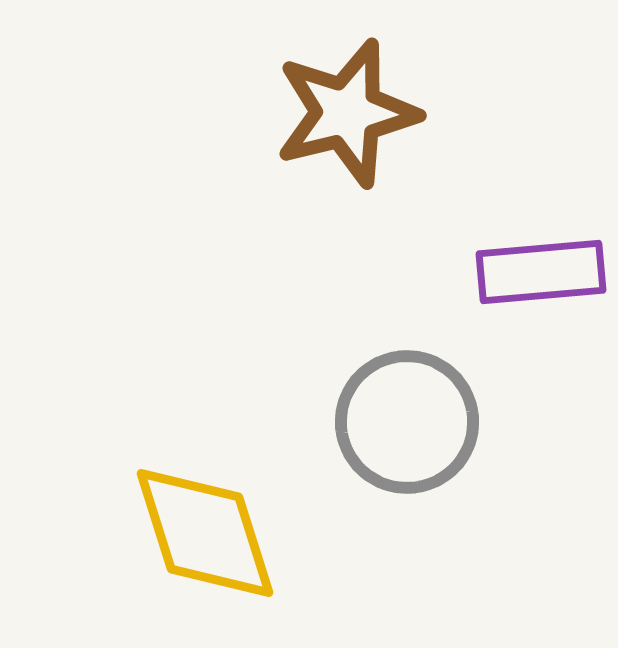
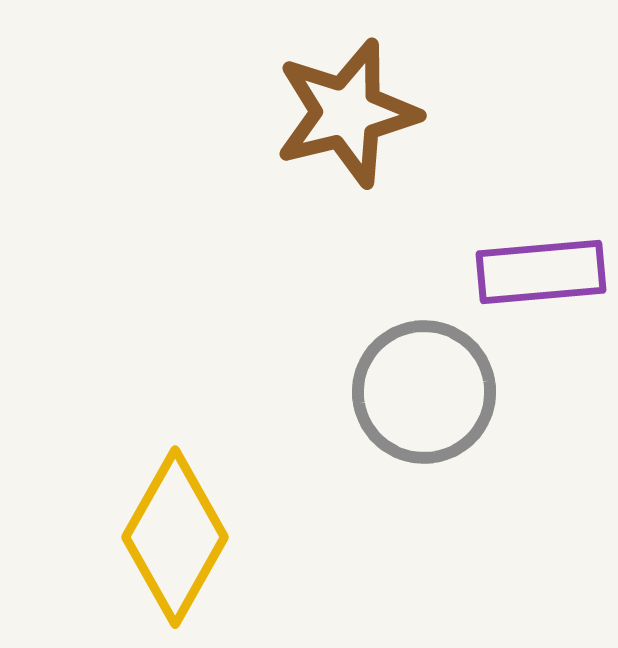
gray circle: moved 17 px right, 30 px up
yellow diamond: moved 30 px left, 4 px down; rotated 47 degrees clockwise
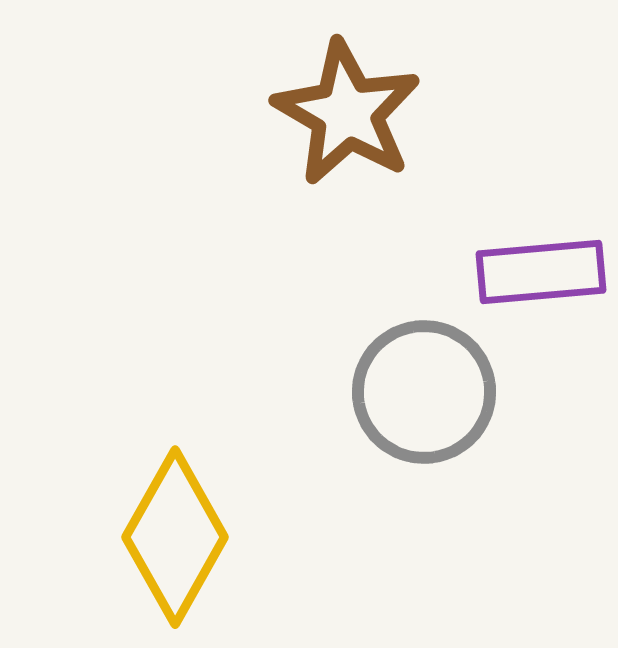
brown star: rotated 28 degrees counterclockwise
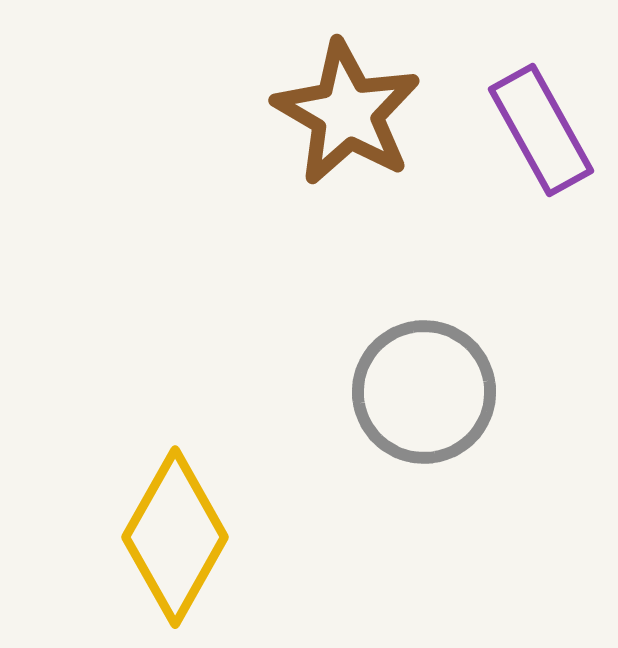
purple rectangle: moved 142 px up; rotated 66 degrees clockwise
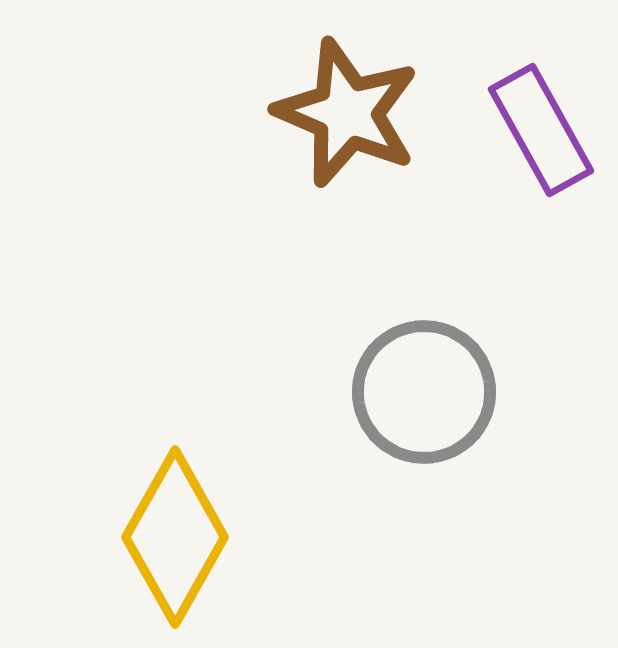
brown star: rotated 7 degrees counterclockwise
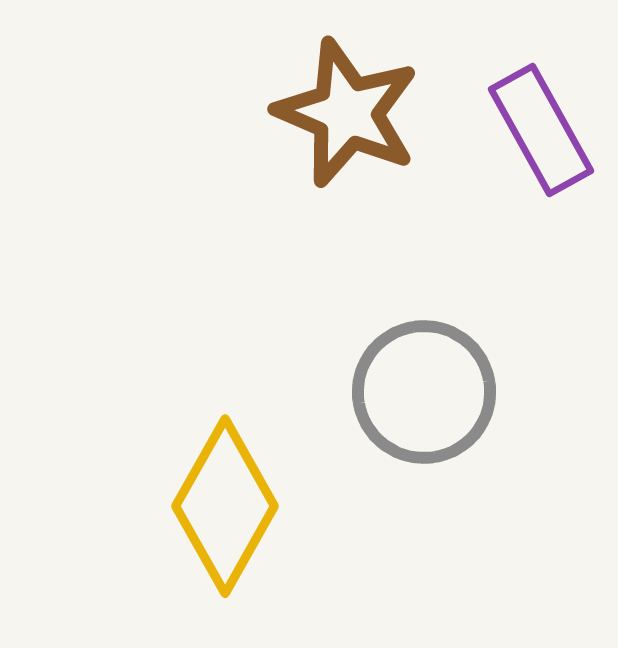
yellow diamond: moved 50 px right, 31 px up
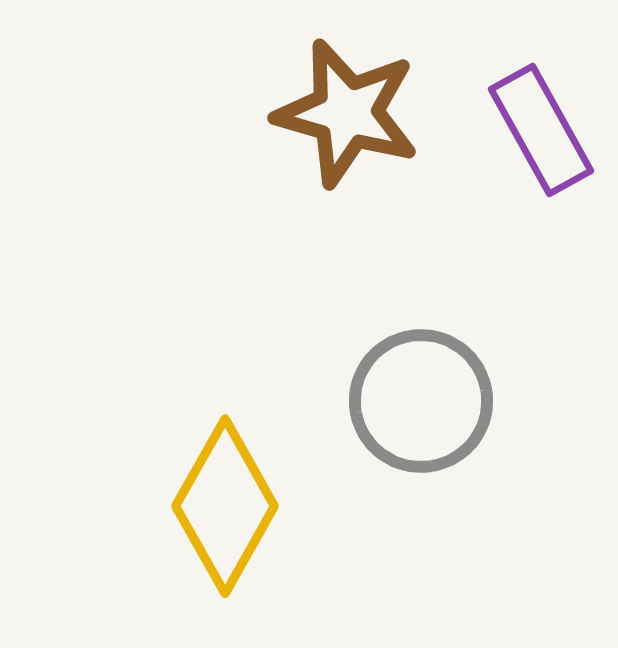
brown star: rotated 7 degrees counterclockwise
gray circle: moved 3 px left, 9 px down
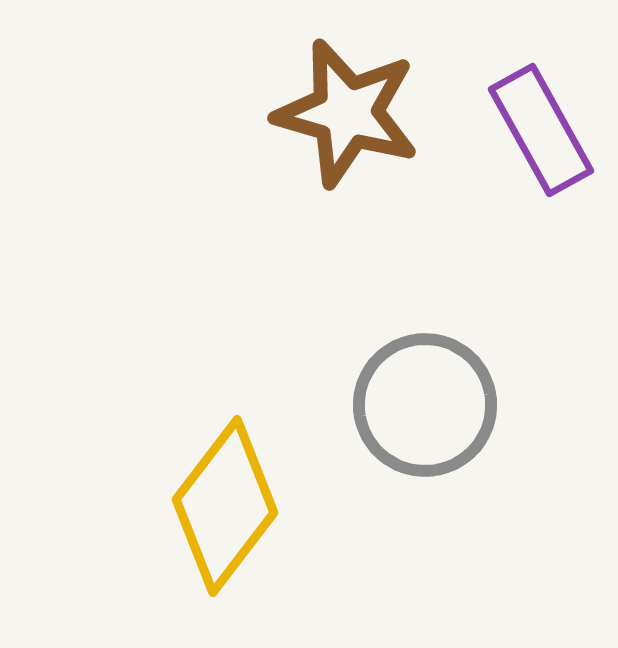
gray circle: moved 4 px right, 4 px down
yellow diamond: rotated 8 degrees clockwise
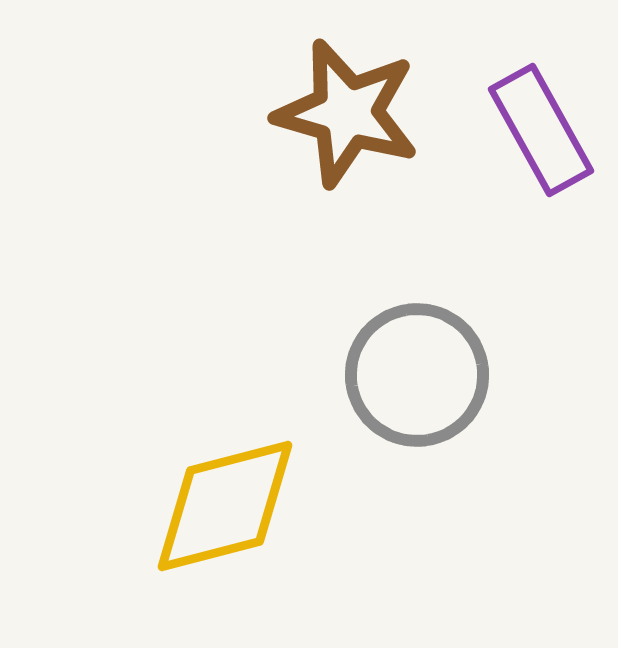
gray circle: moved 8 px left, 30 px up
yellow diamond: rotated 38 degrees clockwise
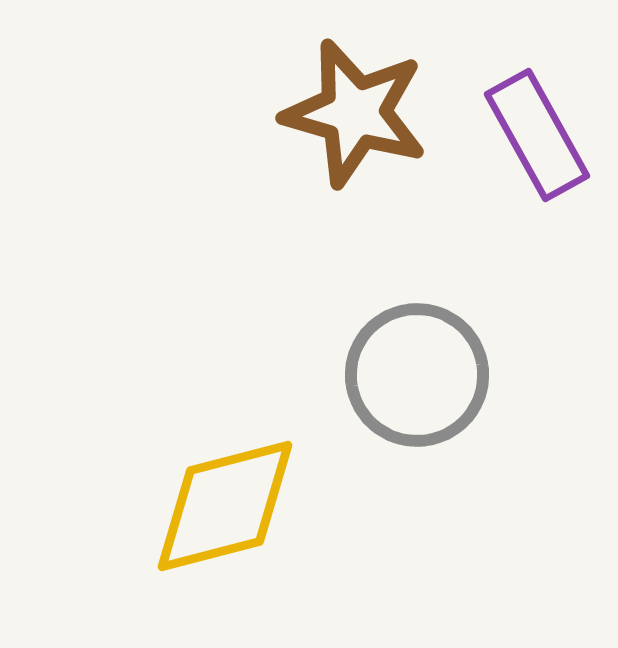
brown star: moved 8 px right
purple rectangle: moved 4 px left, 5 px down
